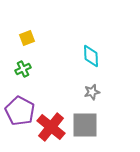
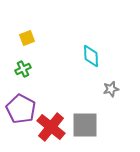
gray star: moved 19 px right, 3 px up
purple pentagon: moved 1 px right, 2 px up
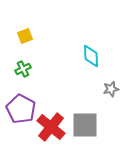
yellow square: moved 2 px left, 2 px up
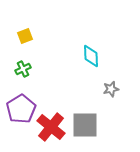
purple pentagon: rotated 12 degrees clockwise
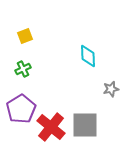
cyan diamond: moved 3 px left
